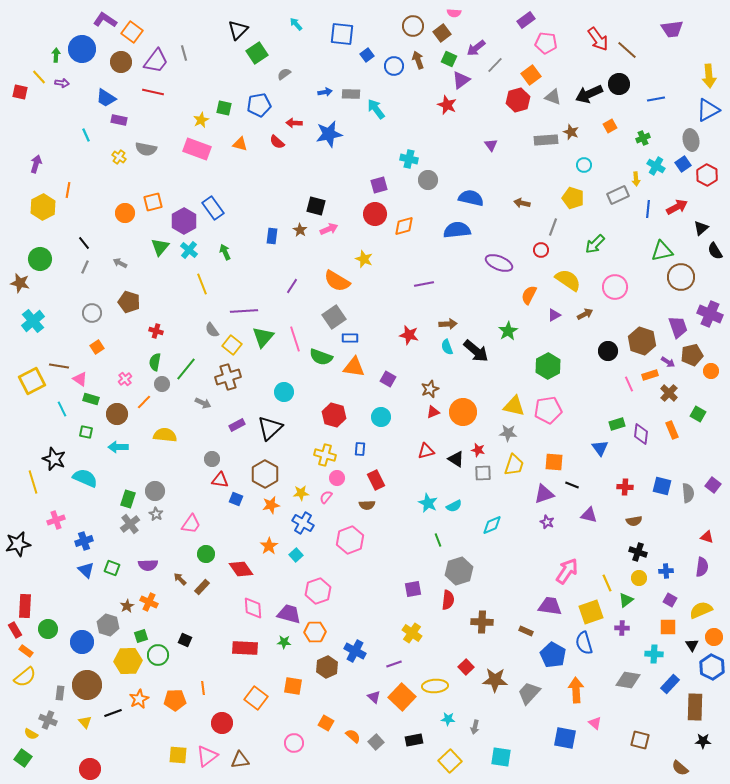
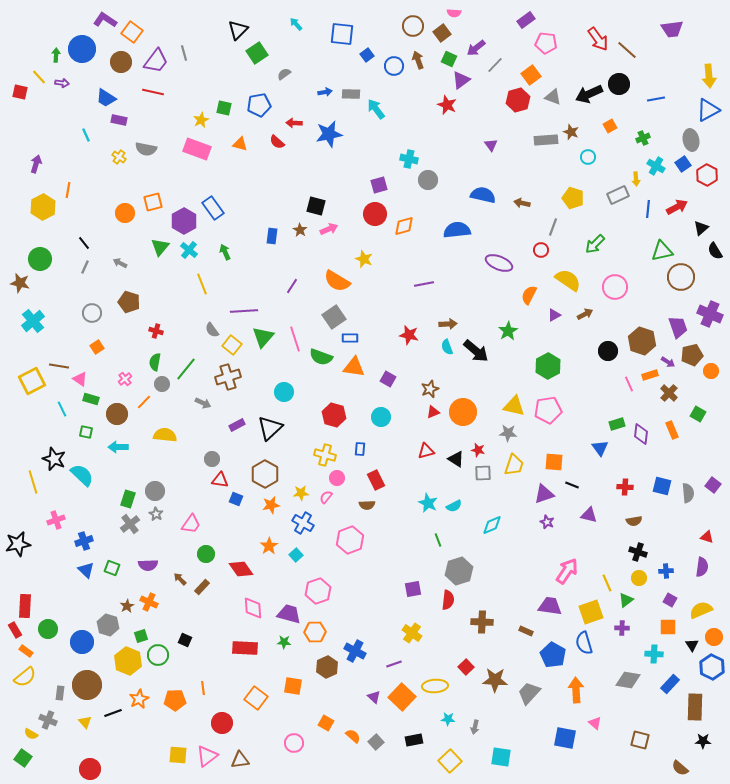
cyan circle at (584, 165): moved 4 px right, 8 px up
blue semicircle at (471, 198): moved 12 px right, 3 px up
cyan semicircle at (85, 478): moved 3 px left, 3 px up; rotated 20 degrees clockwise
yellow hexagon at (128, 661): rotated 24 degrees clockwise
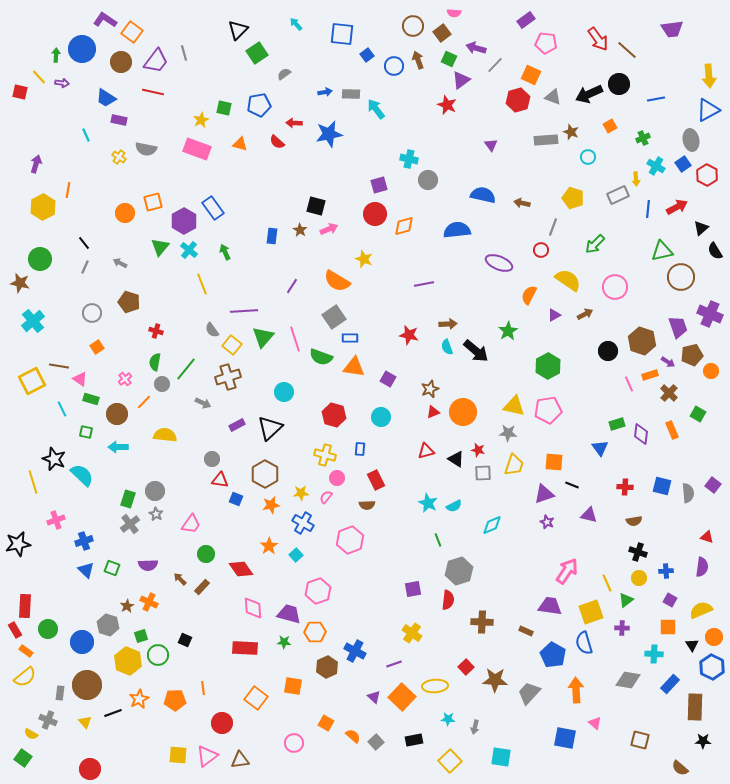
purple arrow at (476, 48): rotated 54 degrees clockwise
orange square at (531, 75): rotated 30 degrees counterclockwise
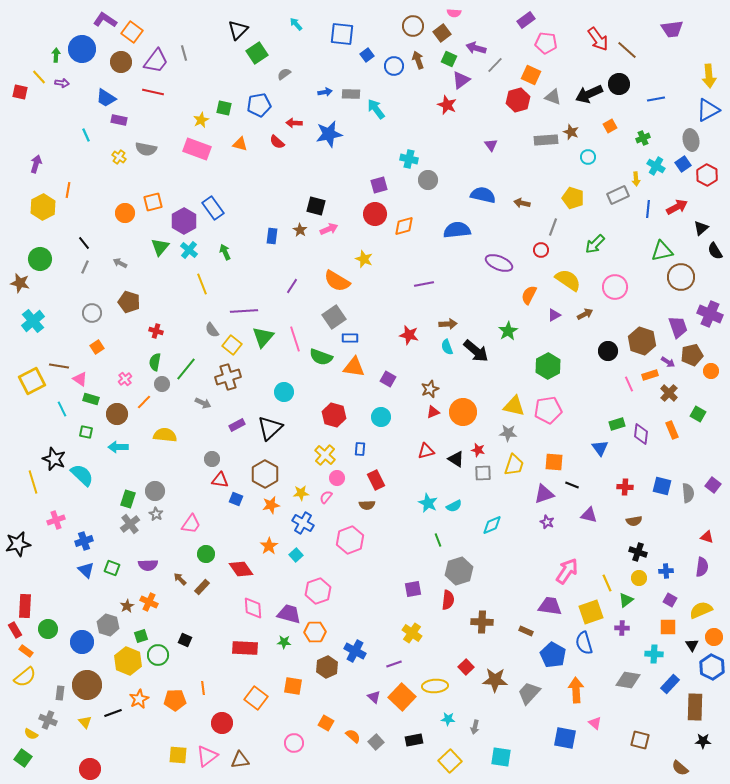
yellow cross at (325, 455): rotated 25 degrees clockwise
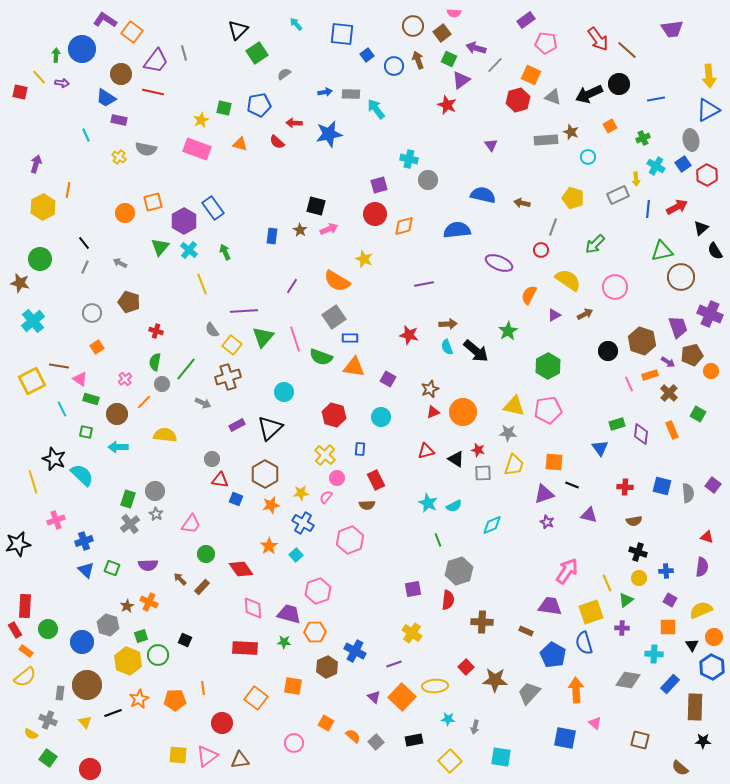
brown circle at (121, 62): moved 12 px down
green square at (23, 758): moved 25 px right
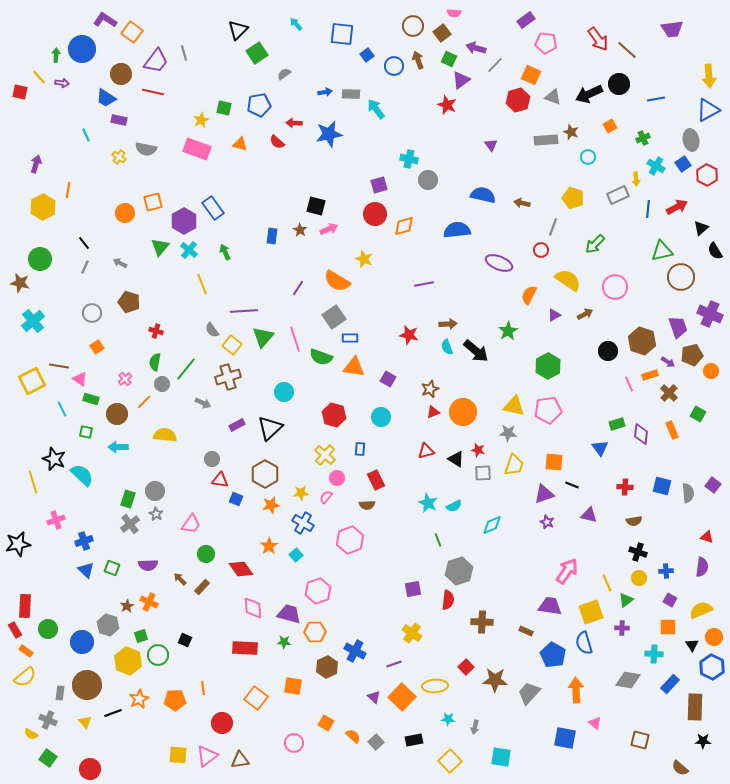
purple line at (292, 286): moved 6 px right, 2 px down
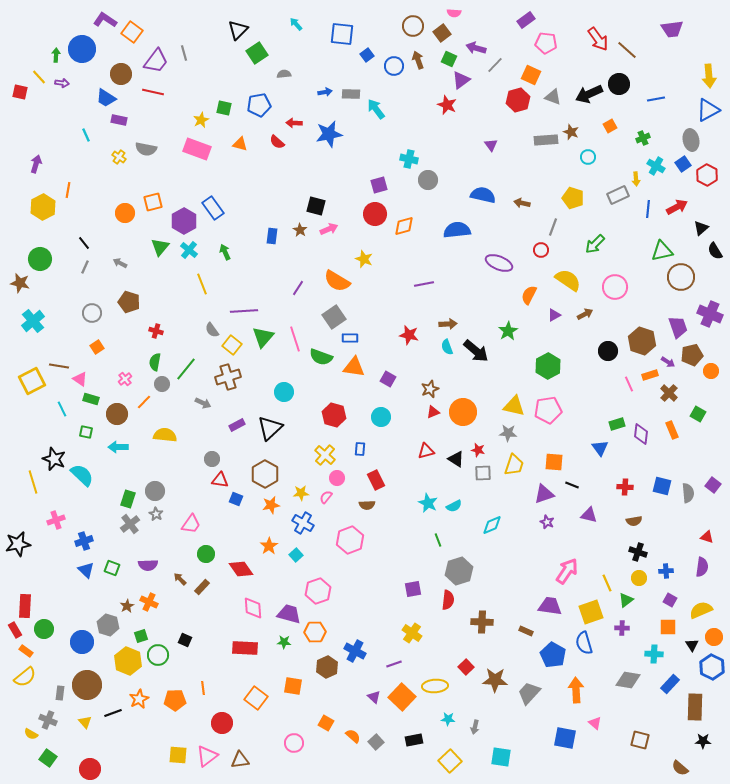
gray semicircle at (284, 74): rotated 32 degrees clockwise
green circle at (48, 629): moved 4 px left
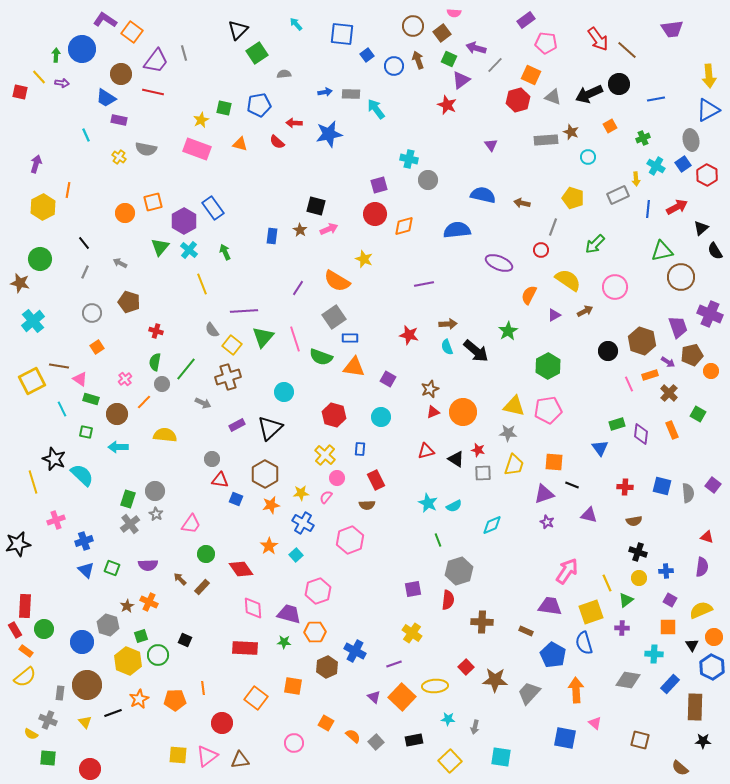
gray line at (85, 267): moved 5 px down
brown arrow at (585, 314): moved 3 px up
green square at (48, 758): rotated 30 degrees counterclockwise
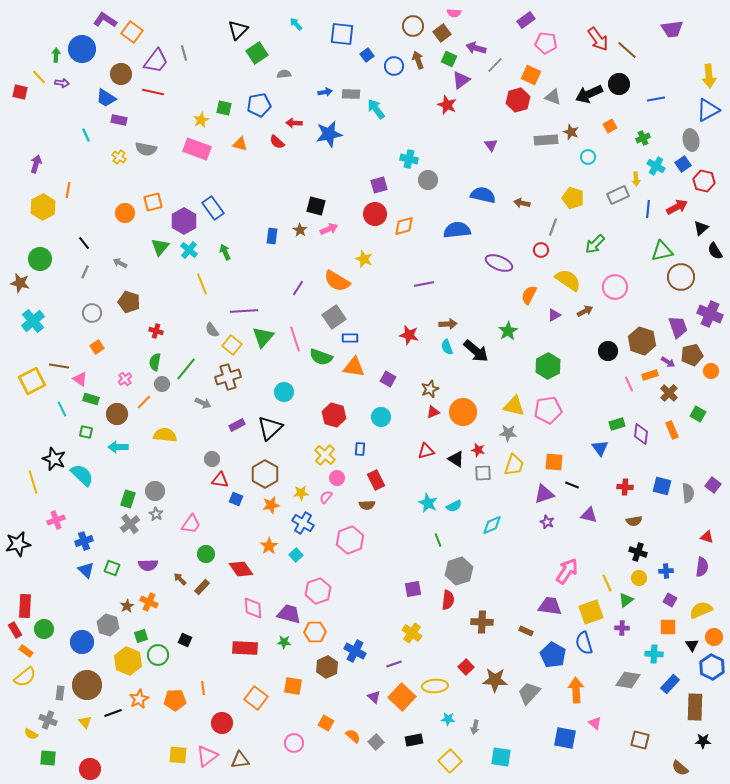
red hexagon at (707, 175): moved 3 px left, 6 px down; rotated 15 degrees counterclockwise
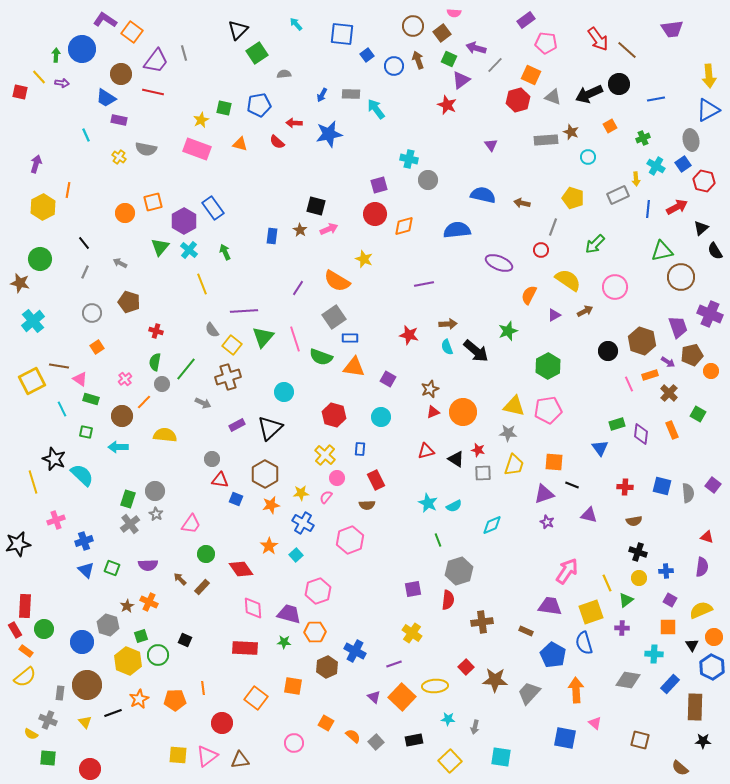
blue arrow at (325, 92): moved 3 px left, 3 px down; rotated 128 degrees clockwise
green star at (508, 331): rotated 12 degrees clockwise
brown circle at (117, 414): moved 5 px right, 2 px down
brown cross at (482, 622): rotated 10 degrees counterclockwise
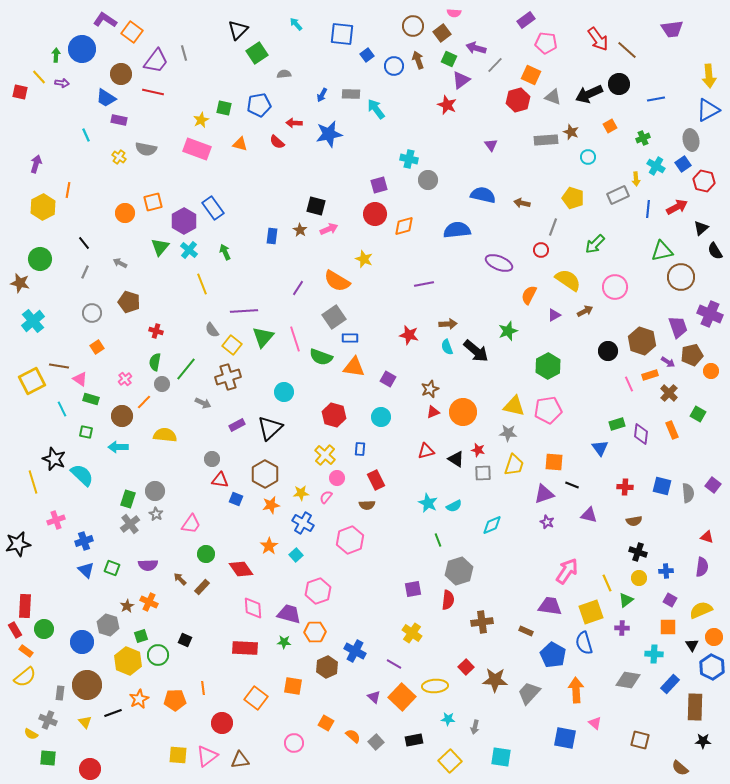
purple line at (394, 664): rotated 49 degrees clockwise
